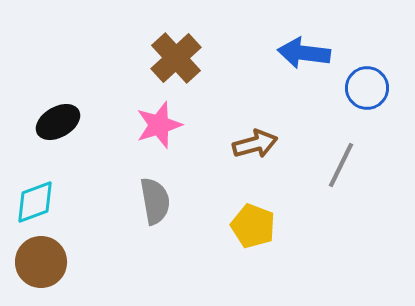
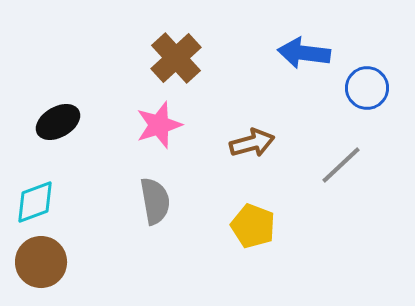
brown arrow: moved 3 px left, 1 px up
gray line: rotated 21 degrees clockwise
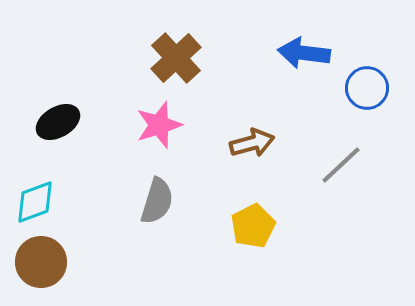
gray semicircle: moved 2 px right; rotated 27 degrees clockwise
yellow pentagon: rotated 24 degrees clockwise
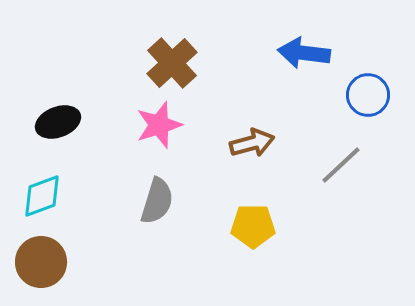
brown cross: moved 4 px left, 5 px down
blue circle: moved 1 px right, 7 px down
black ellipse: rotated 9 degrees clockwise
cyan diamond: moved 7 px right, 6 px up
yellow pentagon: rotated 27 degrees clockwise
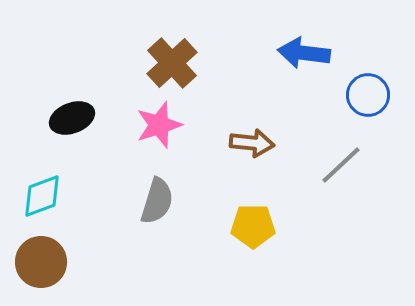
black ellipse: moved 14 px right, 4 px up
brown arrow: rotated 21 degrees clockwise
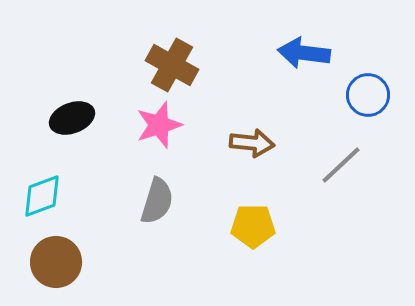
brown cross: moved 2 px down; rotated 18 degrees counterclockwise
brown circle: moved 15 px right
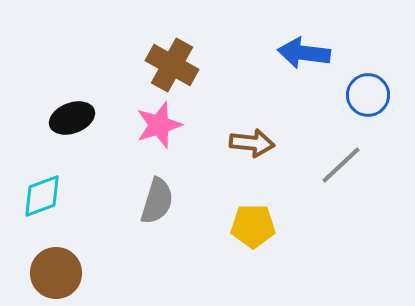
brown circle: moved 11 px down
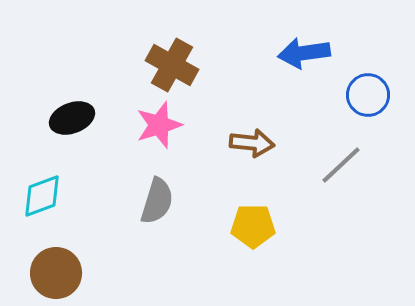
blue arrow: rotated 15 degrees counterclockwise
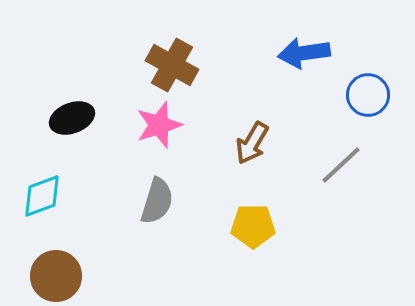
brown arrow: rotated 114 degrees clockwise
brown circle: moved 3 px down
